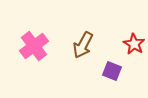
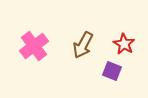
red star: moved 10 px left
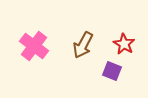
pink cross: rotated 16 degrees counterclockwise
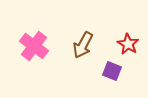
red star: moved 4 px right
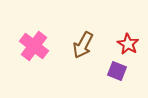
purple square: moved 5 px right
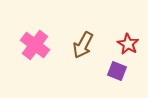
pink cross: moved 1 px right, 1 px up
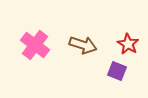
brown arrow: rotated 100 degrees counterclockwise
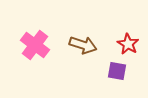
purple square: rotated 12 degrees counterclockwise
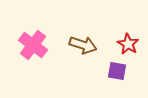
pink cross: moved 2 px left
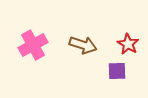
pink cross: rotated 24 degrees clockwise
purple square: rotated 12 degrees counterclockwise
